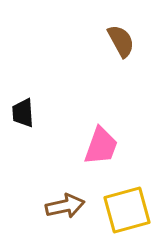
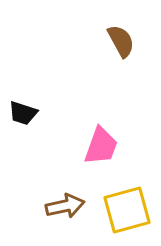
black trapezoid: rotated 68 degrees counterclockwise
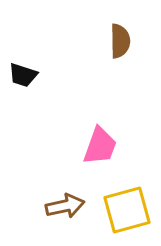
brown semicircle: moved 1 px left; rotated 28 degrees clockwise
black trapezoid: moved 38 px up
pink trapezoid: moved 1 px left
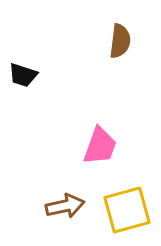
brown semicircle: rotated 8 degrees clockwise
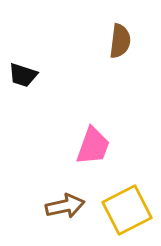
pink trapezoid: moved 7 px left
yellow square: rotated 12 degrees counterclockwise
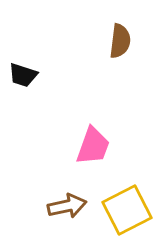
brown arrow: moved 2 px right
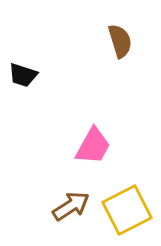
brown semicircle: rotated 24 degrees counterclockwise
pink trapezoid: rotated 9 degrees clockwise
brown arrow: moved 4 px right; rotated 21 degrees counterclockwise
